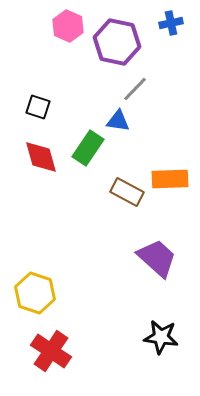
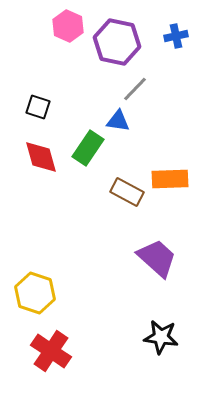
blue cross: moved 5 px right, 13 px down
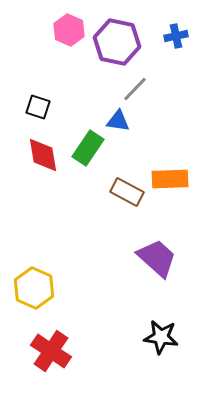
pink hexagon: moved 1 px right, 4 px down
red diamond: moved 2 px right, 2 px up; rotated 6 degrees clockwise
yellow hexagon: moved 1 px left, 5 px up; rotated 6 degrees clockwise
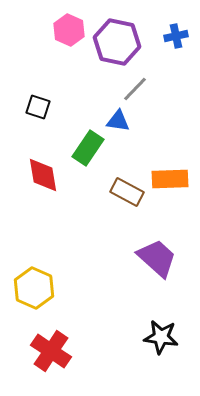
red diamond: moved 20 px down
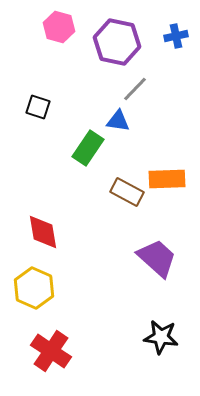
pink hexagon: moved 10 px left, 3 px up; rotated 8 degrees counterclockwise
red diamond: moved 57 px down
orange rectangle: moved 3 px left
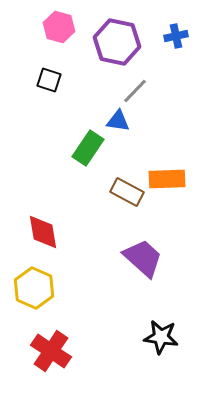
gray line: moved 2 px down
black square: moved 11 px right, 27 px up
purple trapezoid: moved 14 px left
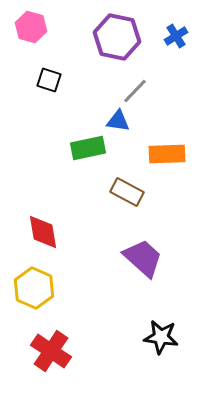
pink hexagon: moved 28 px left
blue cross: rotated 20 degrees counterclockwise
purple hexagon: moved 5 px up
green rectangle: rotated 44 degrees clockwise
orange rectangle: moved 25 px up
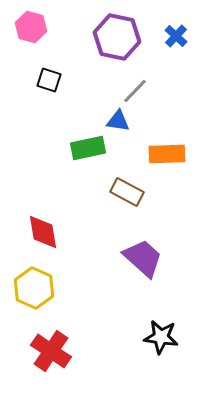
blue cross: rotated 15 degrees counterclockwise
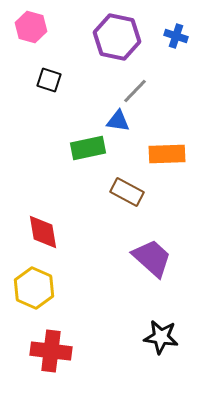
blue cross: rotated 25 degrees counterclockwise
purple trapezoid: moved 9 px right
red cross: rotated 27 degrees counterclockwise
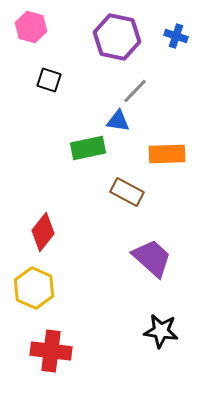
red diamond: rotated 48 degrees clockwise
black star: moved 6 px up
